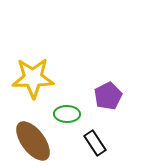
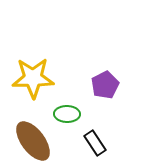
purple pentagon: moved 3 px left, 11 px up
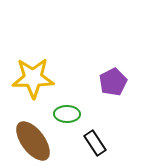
purple pentagon: moved 8 px right, 3 px up
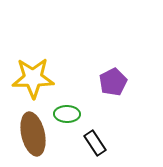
brown ellipse: moved 7 px up; rotated 24 degrees clockwise
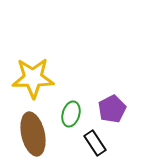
purple pentagon: moved 1 px left, 27 px down
green ellipse: moved 4 px right; rotated 75 degrees counterclockwise
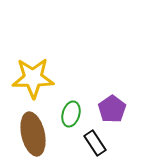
purple pentagon: rotated 8 degrees counterclockwise
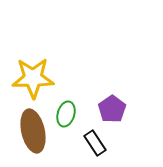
green ellipse: moved 5 px left
brown ellipse: moved 3 px up
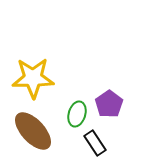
purple pentagon: moved 3 px left, 5 px up
green ellipse: moved 11 px right
brown ellipse: rotated 30 degrees counterclockwise
